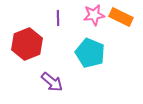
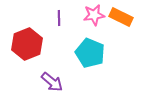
purple line: moved 1 px right
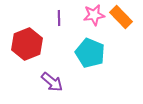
orange rectangle: rotated 20 degrees clockwise
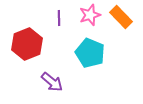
pink star: moved 4 px left; rotated 10 degrees counterclockwise
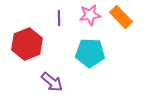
pink star: rotated 10 degrees clockwise
cyan pentagon: rotated 20 degrees counterclockwise
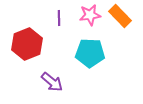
orange rectangle: moved 1 px left, 1 px up
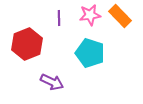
cyan pentagon: rotated 16 degrees clockwise
purple arrow: rotated 15 degrees counterclockwise
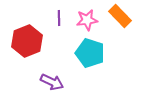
pink star: moved 3 px left, 5 px down
red hexagon: moved 3 px up
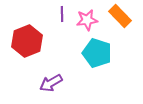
purple line: moved 3 px right, 4 px up
cyan pentagon: moved 7 px right
purple arrow: moved 1 px left, 1 px down; rotated 125 degrees clockwise
